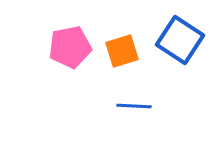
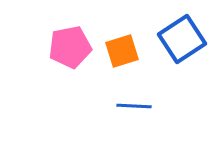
blue square: moved 2 px right, 1 px up; rotated 24 degrees clockwise
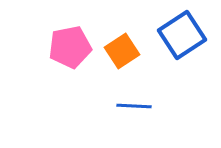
blue square: moved 4 px up
orange square: rotated 16 degrees counterclockwise
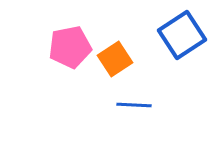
orange square: moved 7 px left, 8 px down
blue line: moved 1 px up
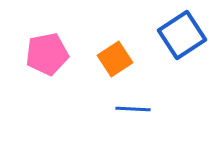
pink pentagon: moved 23 px left, 7 px down
blue line: moved 1 px left, 4 px down
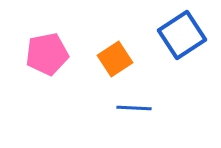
blue line: moved 1 px right, 1 px up
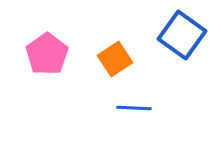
blue square: rotated 21 degrees counterclockwise
pink pentagon: rotated 24 degrees counterclockwise
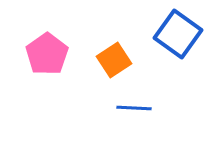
blue square: moved 4 px left, 1 px up
orange square: moved 1 px left, 1 px down
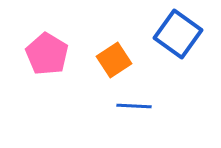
pink pentagon: rotated 6 degrees counterclockwise
blue line: moved 2 px up
